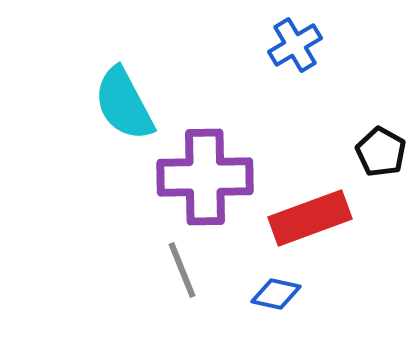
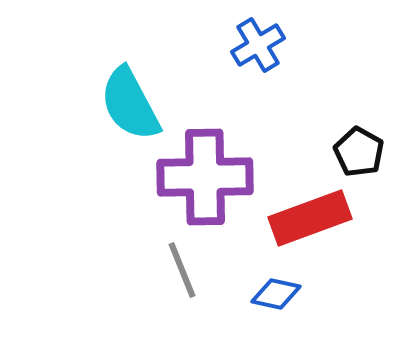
blue cross: moved 37 px left
cyan semicircle: moved 6 px right
black pentagon: moved 22 px left
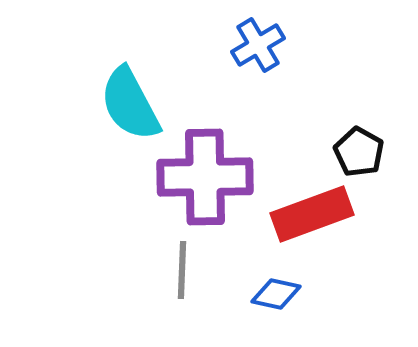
red rectangle: moved 2 px right, 4 px up
gray line: rotated 24 degrees clockwise
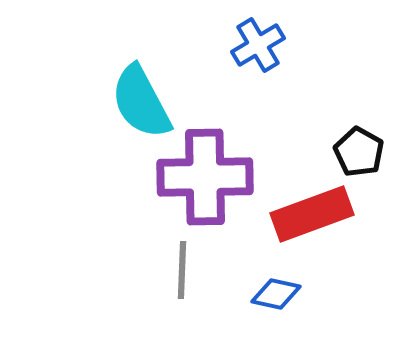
cyan semicircle: moved 11 px right, 2 px up
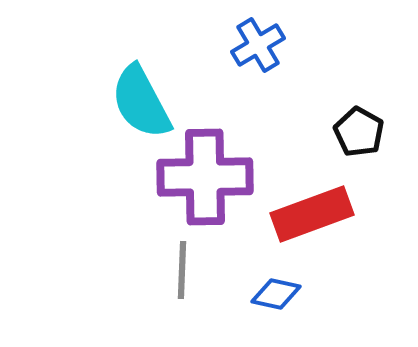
black pentagon: moved 20 px up
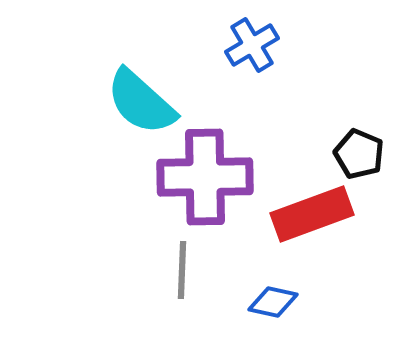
blue cross: moved 6 px left
cyan semicircle: rotated 20 degrees counterclockwise
black pentagon: moved 22 px down; rotated 6 degrees counterclockwise
blue diamond: moved 3 px left, 8 px down
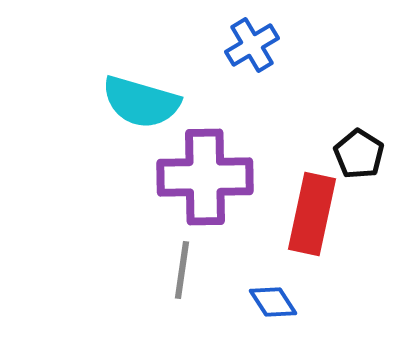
cyan semicircle: rotated 26 degrees counterclockwise
black pentagon: rotated 9 degrees clockwise
red rectangle: rotated 58 degrees counterclockwise
gray line: rotated 6 degrees clockwise
blue diamond: rotated 45 degrees clockwise
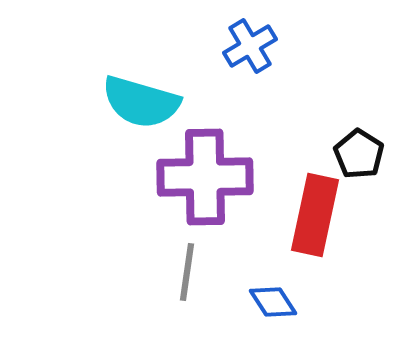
blue cross: moved 2 px left, 1 px down
red rectangle: moved 3 px right, 1 px down
gray line: moved 5 px right, 2 px down
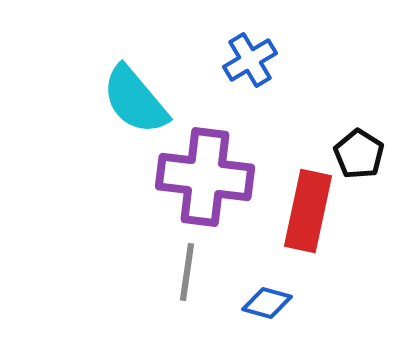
blue cross: moved 14 px down
cyan semicircle: moved 6 px left, 2 px up; rotated 34 degrees clockwise
purple cross: rotated 8 degrees clockwise
red rectangle: moved 7 px left, 4 px up
blue diamond: moved 6 px left, 1 px down; rotated 42 degrees counterclockwise
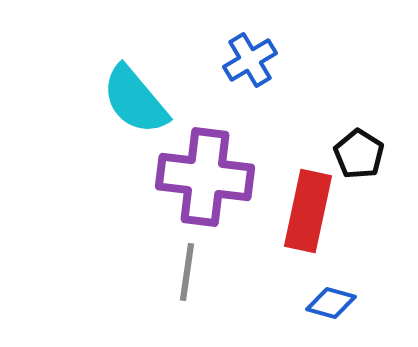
blue diamond: moved 64 px right
